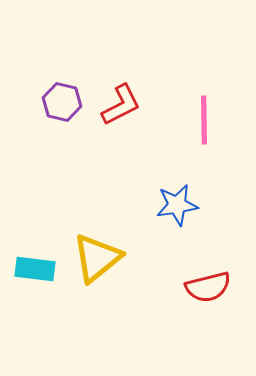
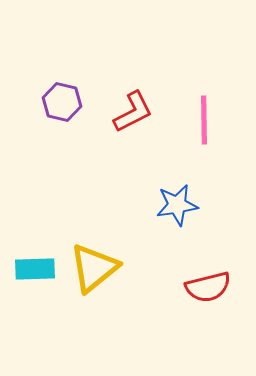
red L-shape: moved 12 px right, 7 px down
yellow triangle: moved 3 px left, 10 px down
cyan rectangle: rotated 9 degrees counterclockwise
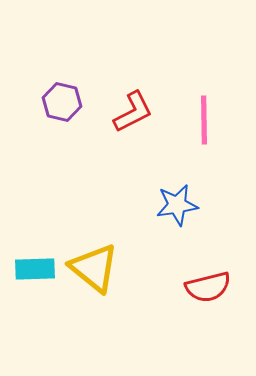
yellow triangle: rotated 42 degrees counterclockwise
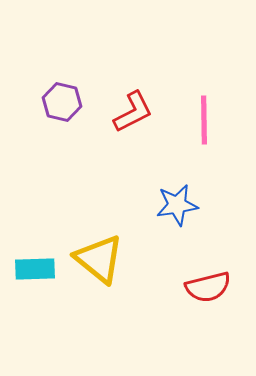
yellow triangle: moved 5 px right, 9 px up
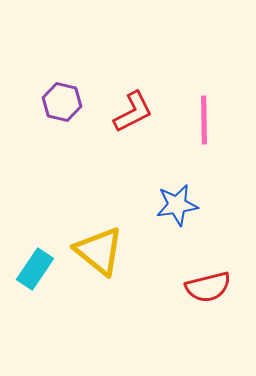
yellow triangle: moved 8 px up
cyan rectangle: rotated 54 degrees counterclockwise
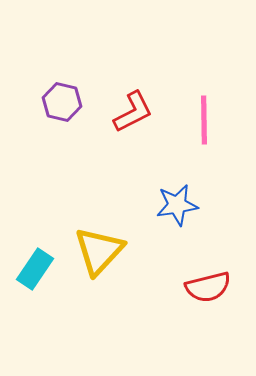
yellow triangle: rotated 34 degrees clockwise
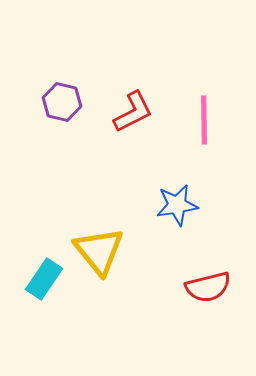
yellow triangle: rotated 22 degrees counterclockwise
cyan rectangle: moved 9 px right, 10 px down
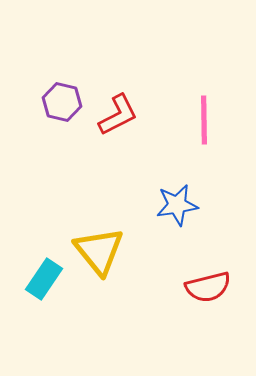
red L-shape: moved 15 px left, 3 px down
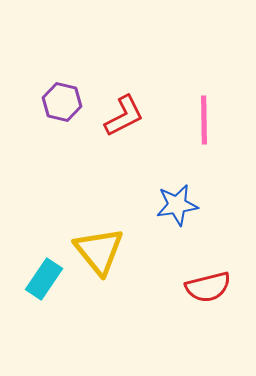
red L-shape: moved 6 px right, 1 px down
